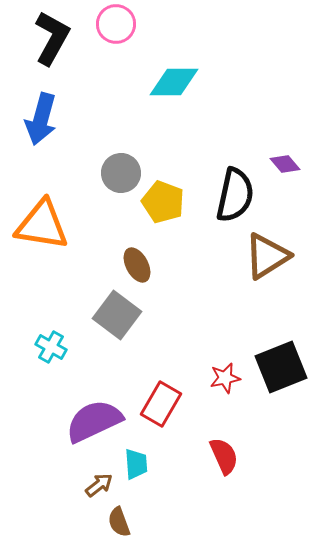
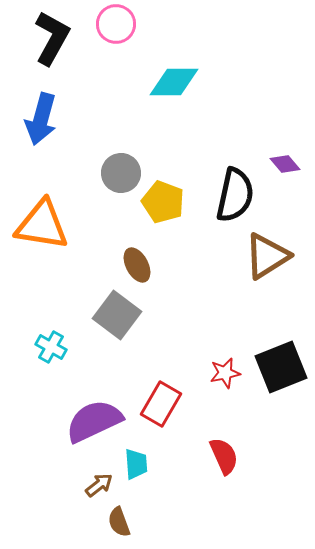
red star: moved 5 px up
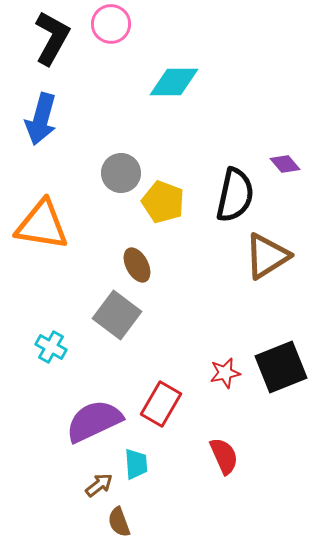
pink circle: moved 5 px left
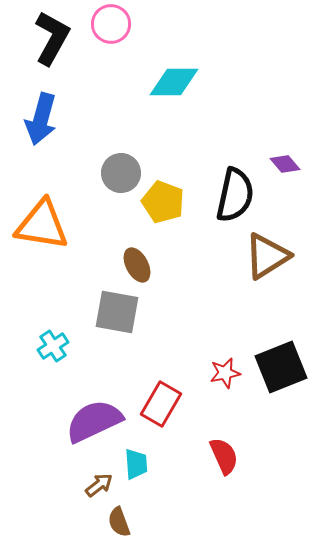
gray square: moved 3 px up; rotated 27 degrees counterclockwise
cyan cross: moved 2 px right, 1 px up; rotated 28 degrees clockwise
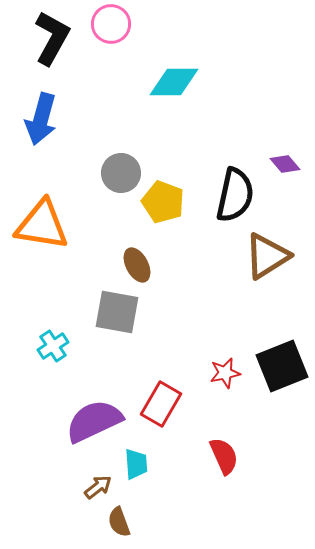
black square: moved 1 px right, 1 px up
brown arrow: moved 1 px left, 2 px down
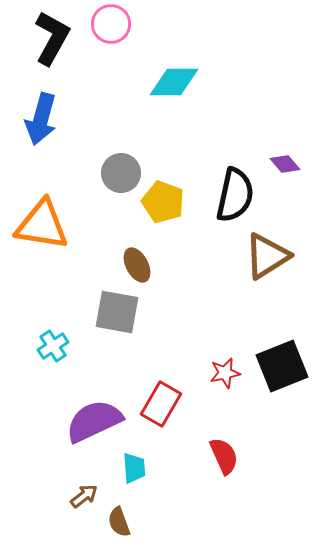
cyan trapezoid: moved 2 px left, 4 px down
brown arrow: moved 14 px left, 9 px down
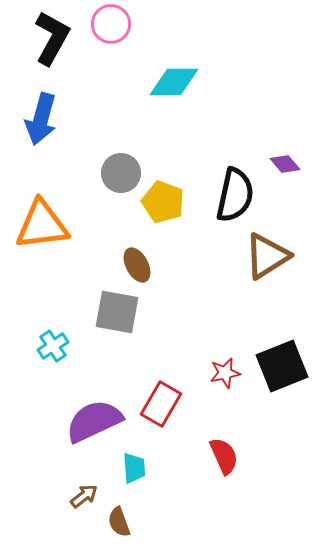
orange triangle: rotated 16 degrees counterclockwise
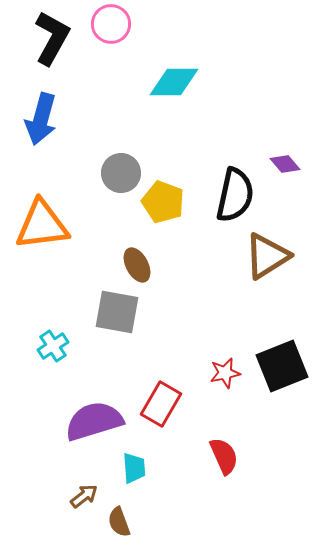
purple semicircle: rotated 8 degrees clockwise
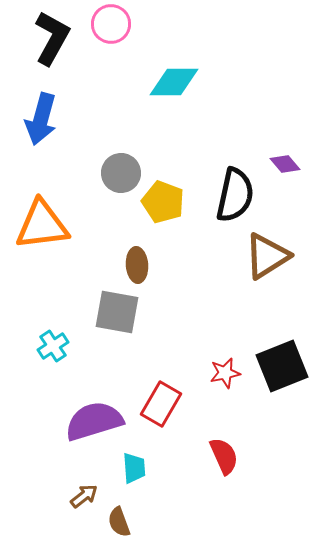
brown ellipse: rotated 24 degrees clockwise
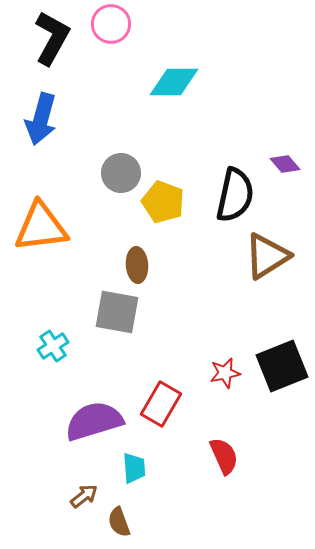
orange triangle: moved 1 px left, 2 px down
